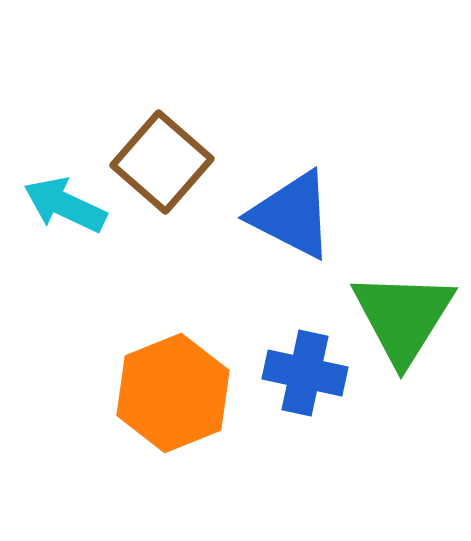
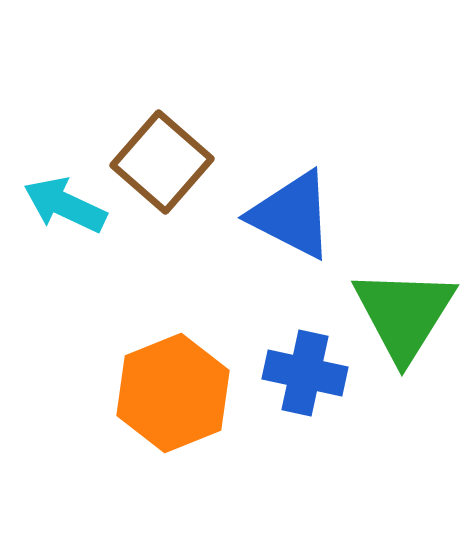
green triangle: moved 1 px right, 3 px up
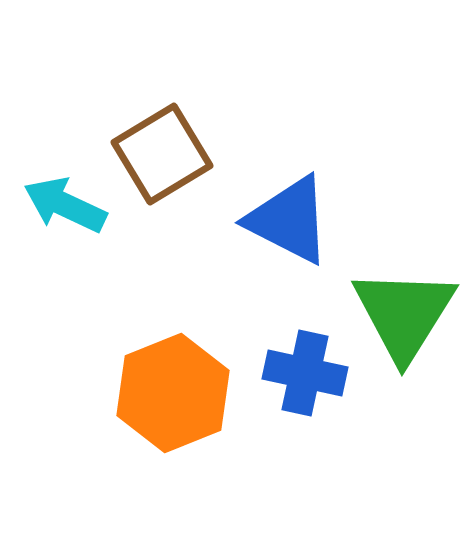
brown square: moved 8 px up; rotated 18 degrees clockwise
blue triangle: moved 3 px left, 5 px down
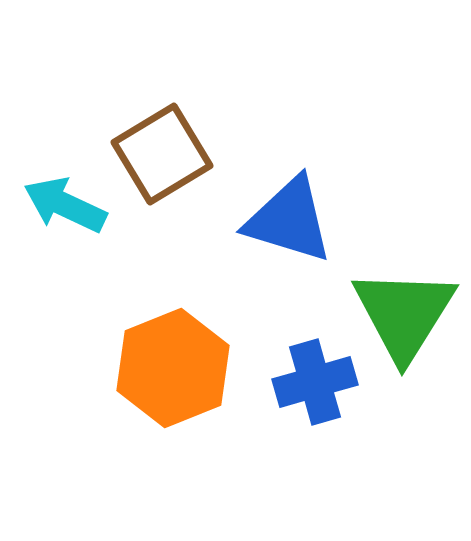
blue triangle: rotated 10 degrees counterclockwise
blue cross: moved 10 px right, 9 px down; rotated 28 degrees counterclockwise
orange hexagon: moved 25 px up
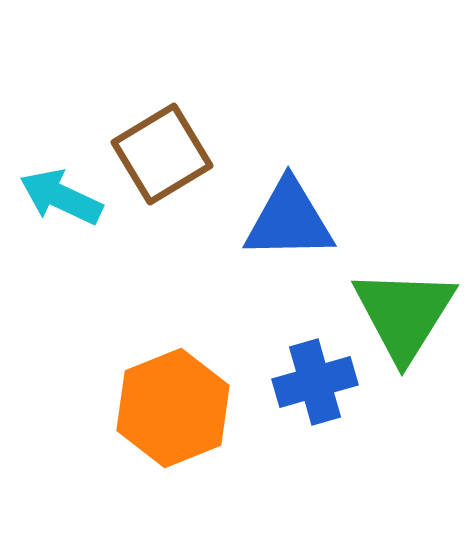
cyan arrow: moved 4 px left, 8 px up
blue triangle: rotated 18 degrees counterclockwise
orange hexagon: moved 40 px down
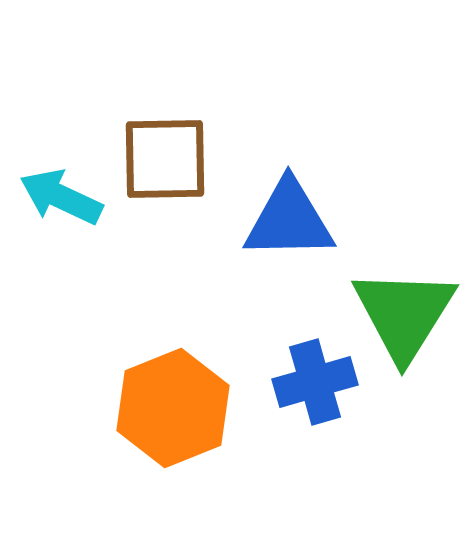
brown square: moved 3 px right, 5 px down; rotated 30 degrees clockwise
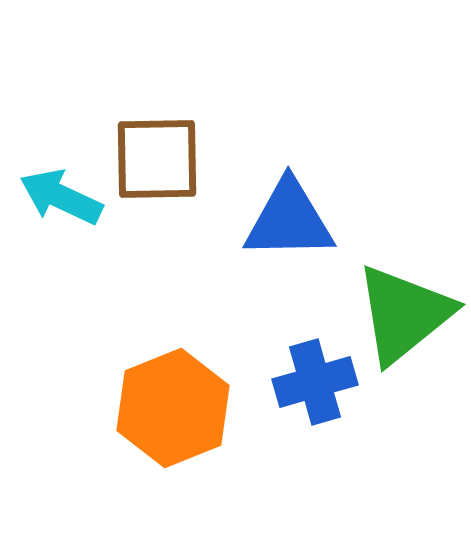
brown square: moved 8 px left
green triangle: rotated 19 degrees clockwise
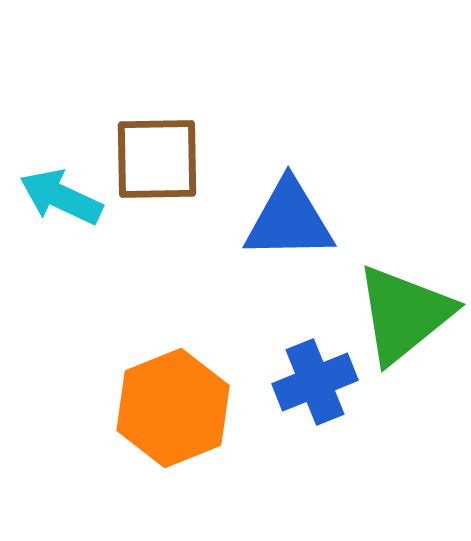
blue cross: rotated 6 degrees counterclockwise
